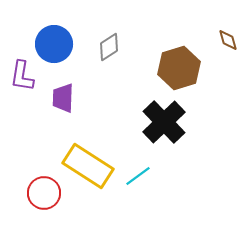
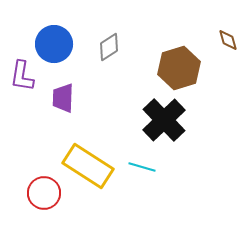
black cross: moved 2 px up
cyan line: moved 4 px right, 9 px up; rotated 52 degrees clockwise
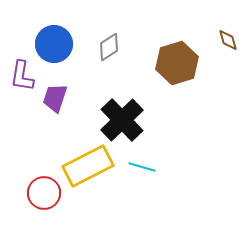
brown hexagon: moved 2 px left, 5 px up
purple trapezoid: moved 8 px left; rotated 16 degrees clockwise
black cross: moved 42 px left
yellow rectangle: rotated 60 degrees counterclockwise
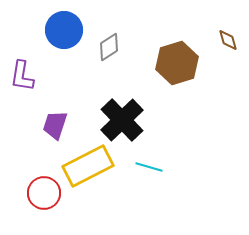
blue circle: moved 10 px right, 14 px up
purple trapezoid: moved 27 px down
cyan line: moved 7 px right
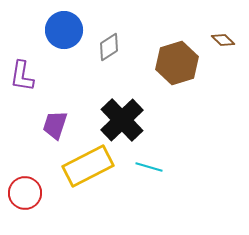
brown diamond: moved 5 px left; rotated 30 degrees counterclockwise
red circle: moved 19 px left
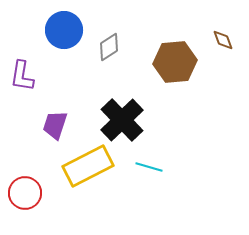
brown diamond: rotated 25 degrees clockwise
brown hexagon: moved 2 px left, 1 px up; rotated 12 degrees clockwise
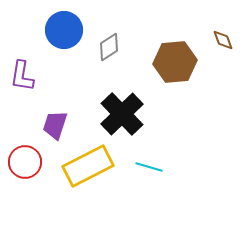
black cross: moved 6 px up
red circle: moved 31 px up
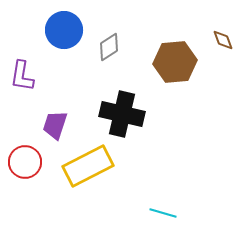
black cross: rotated 33 degrees counterclockwise
cyan line: moved 14 px right, 46 px down
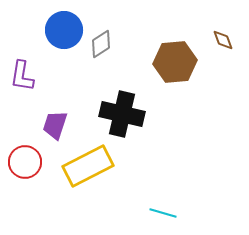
gray diamond: moved 8 px left, 3 px up
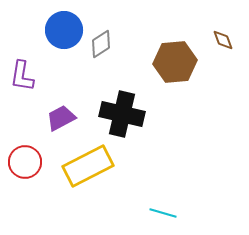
purple trapezoid: moved 6 px right, 7 px up; rotated 44 degrees clockwise
